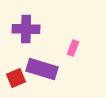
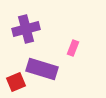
purple cross: rotated 16 degrees counterclockwise
red square: moved 4 px down
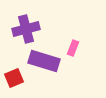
purple rectangle: moved 2 px right, 8 px up
red square: moved 2 px left, 4 px up
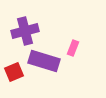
purple cross: moved 1 px left, 2 px down
red square: moved 6 px up
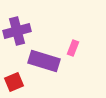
purple cross: moved 8 px left
red square: moved 10 px down
